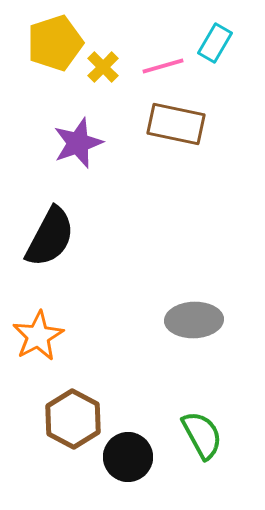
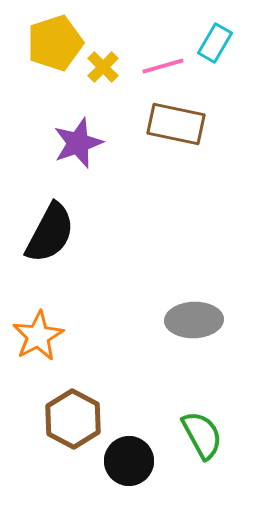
black semicircle: moved 4 px up
black circle: moved 1 px right, 4 px down
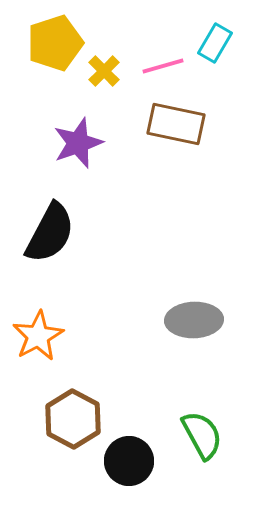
yellow cross: moved 1 px right, 4 px down
